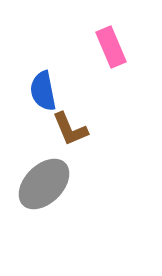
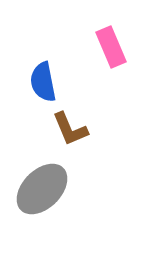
blue semicircle: moved 9 px up
gray ellipse: moved 2 px left, 5 px down
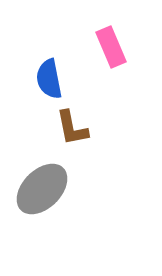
blue semicircle: moved 6 px right, 3 px up
brown L-shape: moved 2 px right, 1 px up; rotated 12 degrees clockwise
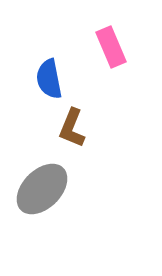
brown L-shape: rotated 33 degrees clockwise
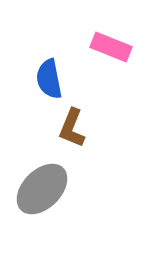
pink rectangle: rotated 45 degrees counterclockwise
